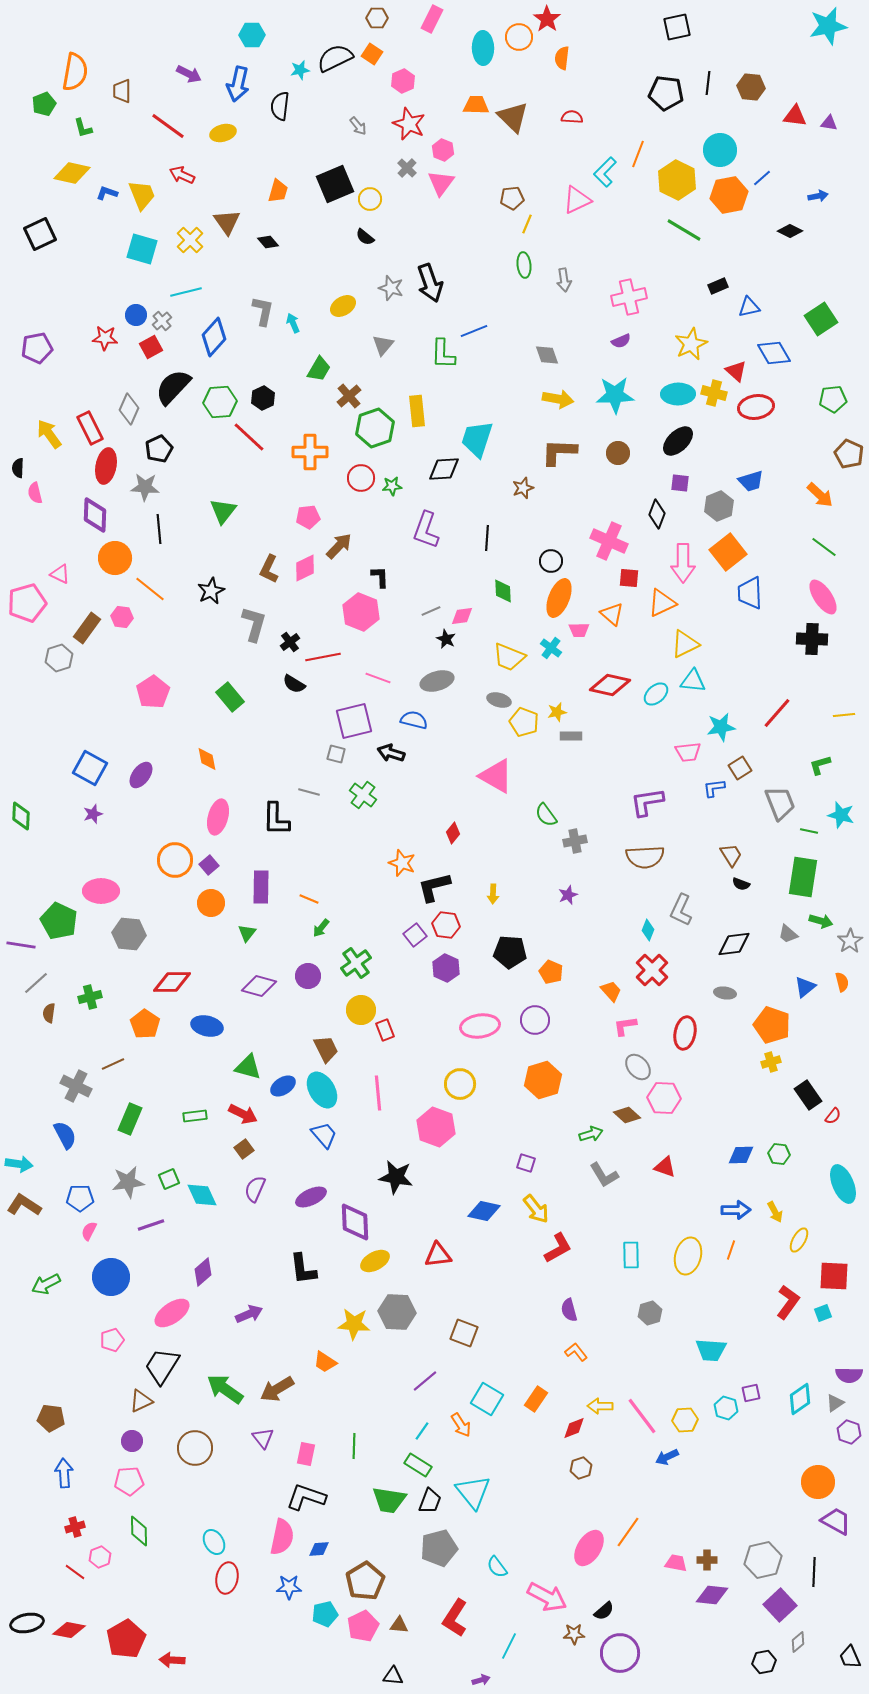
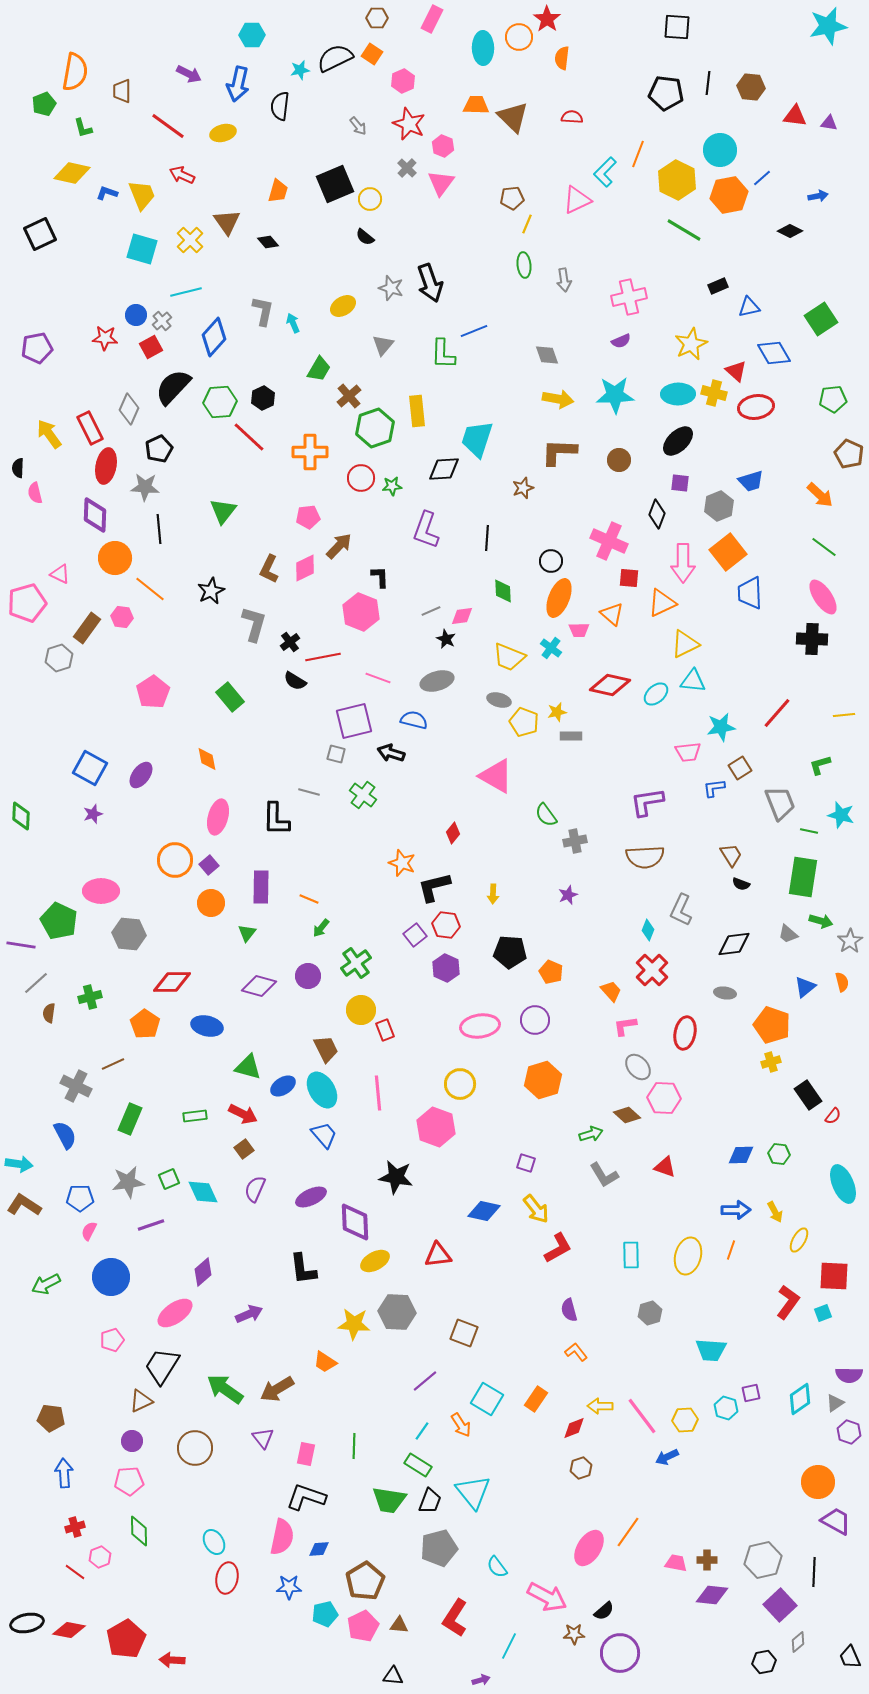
black square at (677, 27): rotated 16 degrees clockwise
pink hexagon at (443, 150): moved 4 px up
brown circle at (618, 453): moved 1 px right, 7 px down
black semicircle at (294, 684): moved 1 px right, 3 px up
cyan diamond at (202, 1195): moved 1 px right, 3 px up
pink ellipse at (172, 1313): moved 3 px right
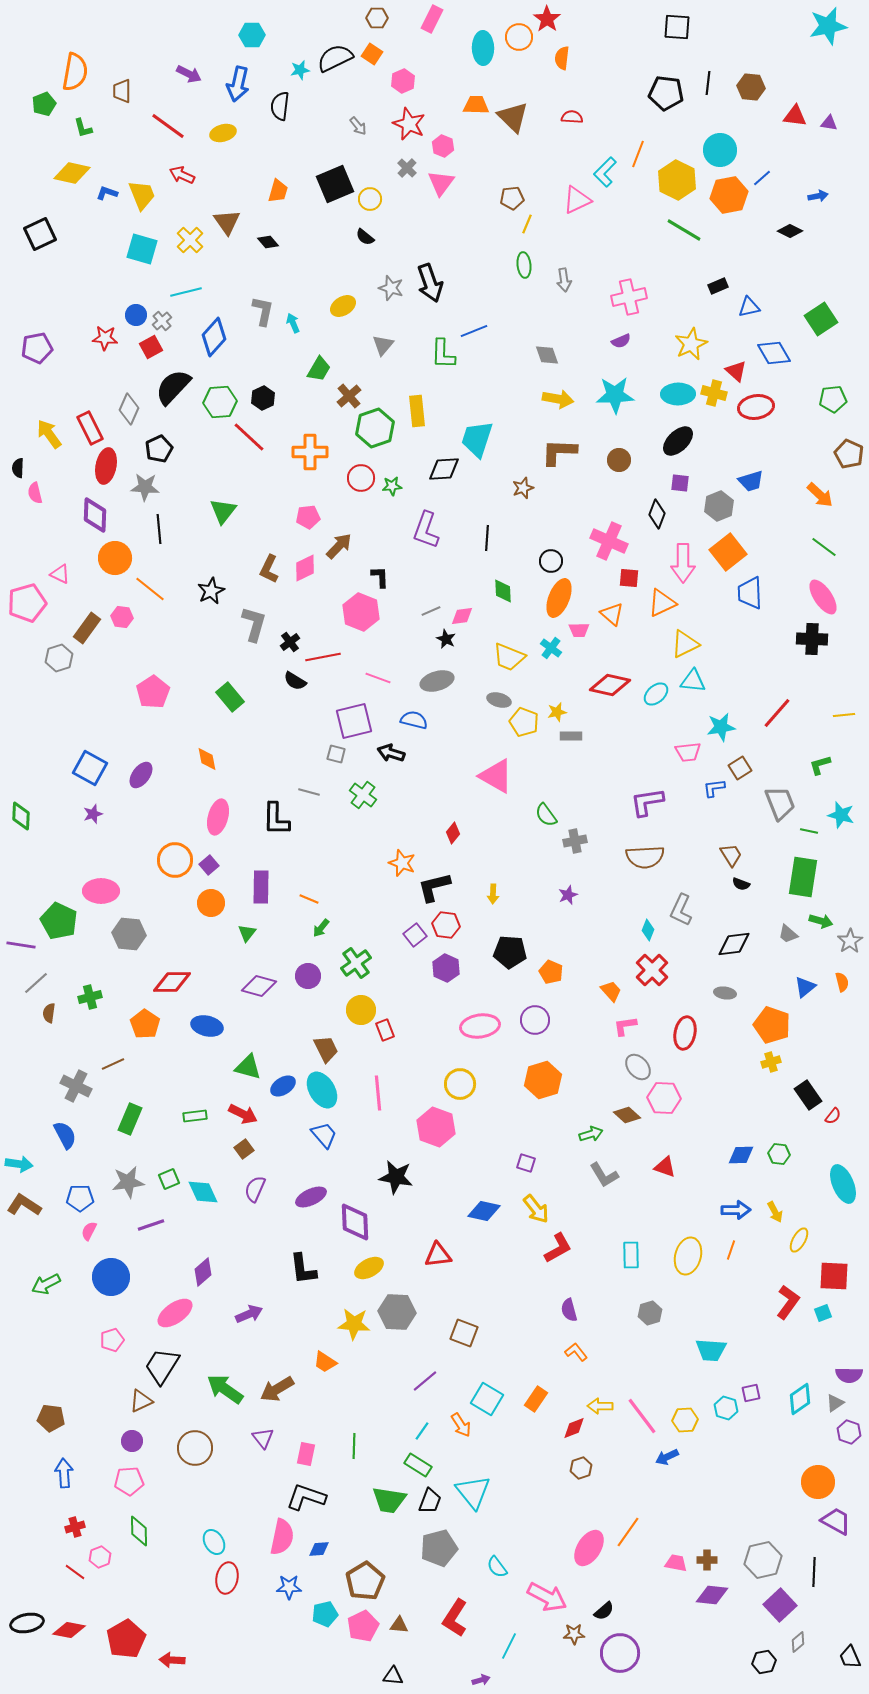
yellow ellipse at (375, 1261): moved 6 px left, 7 px down
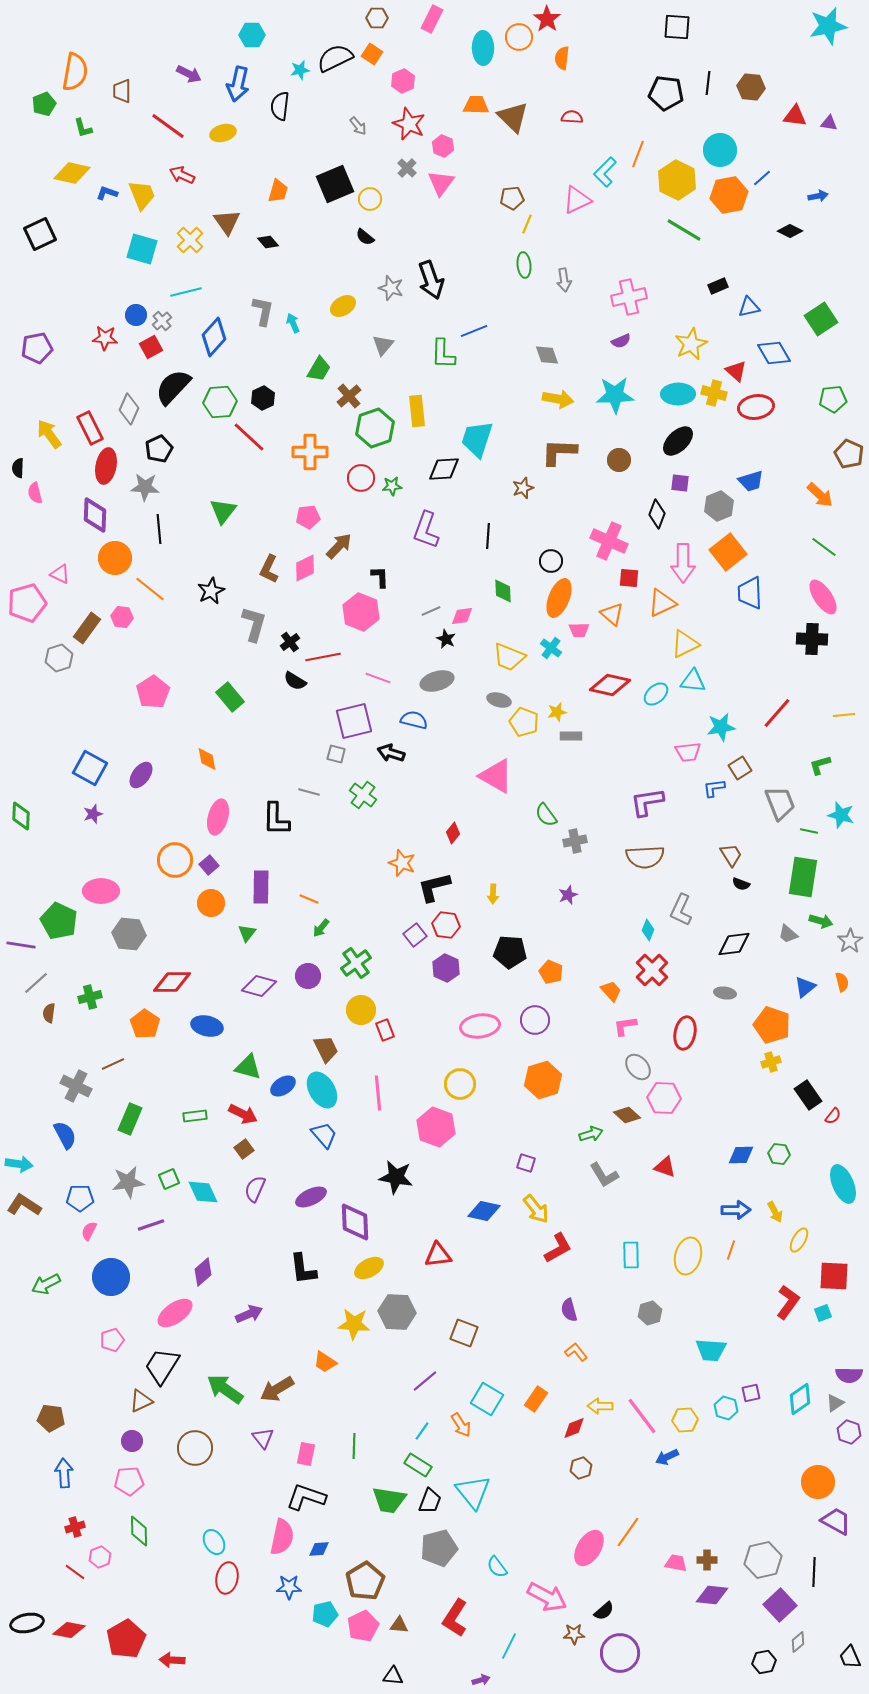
black arrow at (430, 283): moved 1 px right, 3 px up
black line at (487, 538): moved 1 px right, 2 px up
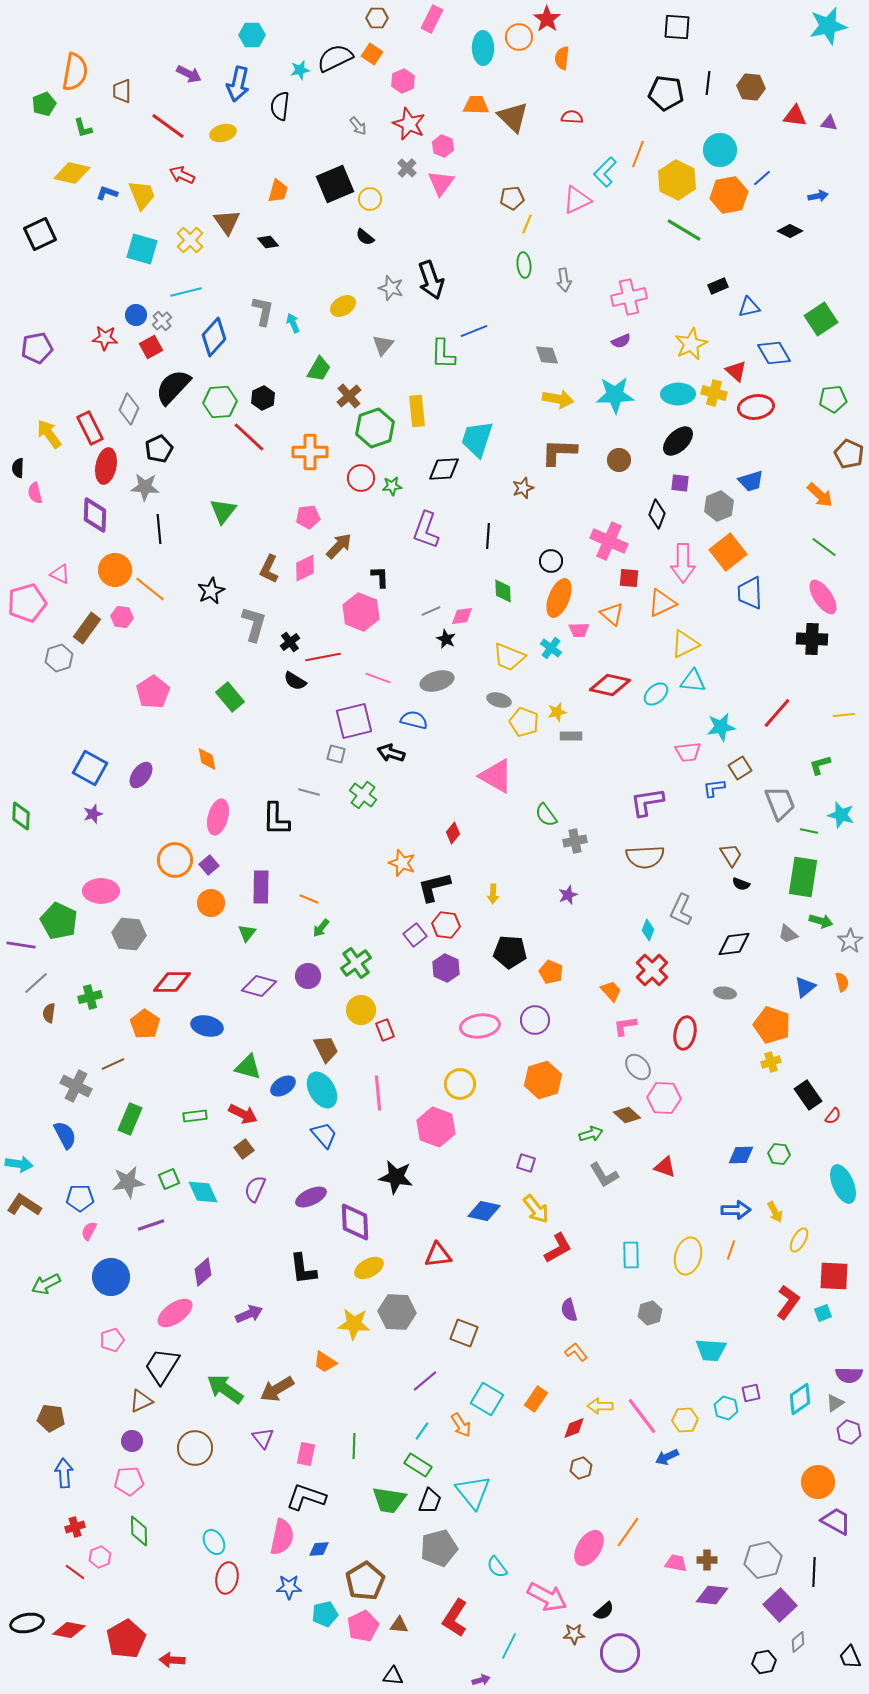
orange circle at (115, 558): moved 12 px down
